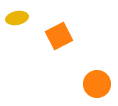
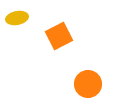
orange circle: moved 9 px left
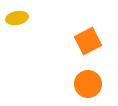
orange square: moved 29 px right, 5 px down
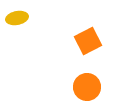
orange circle: moved 1 px left, 3 px down
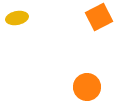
orange square: moved 11 px right, 24 px up
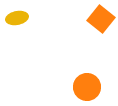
orange square: moved 2 px right, 2 px down; rotated 24 degrees counterclockwise
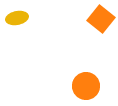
orange circle: moved 1 px left, 1 px up
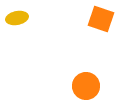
orange square: rotated 20 degrees counterclockwise
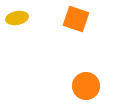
orange square: moved 25 px left
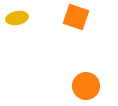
orange square: moved 2 px up
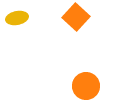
orange square: rotated 24 degrees clockwise
